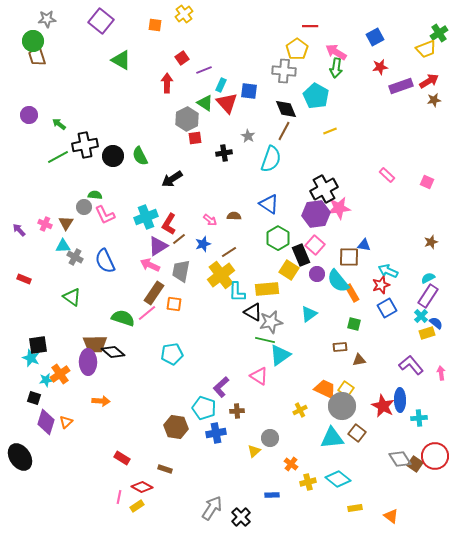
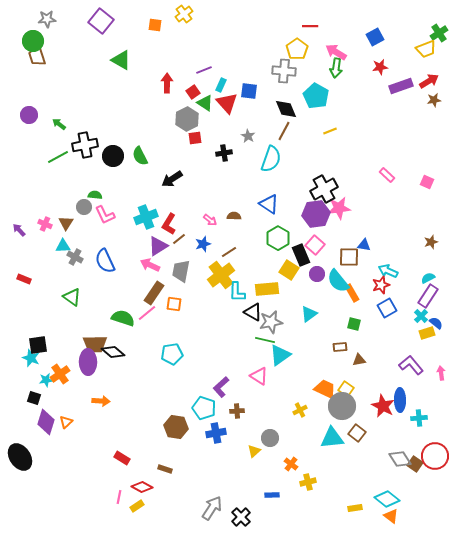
red square at (182, 58): moved 11 px right, 34 px down
cyan diamond at (338, 479): moved 49 px right, 20 px down
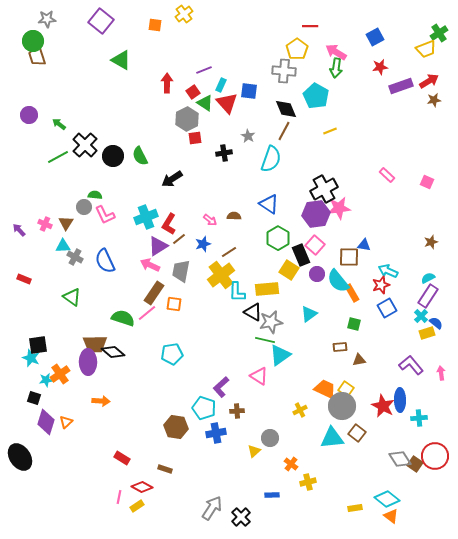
black cross at (85, 145): rotated 35 degrees counterclockwise
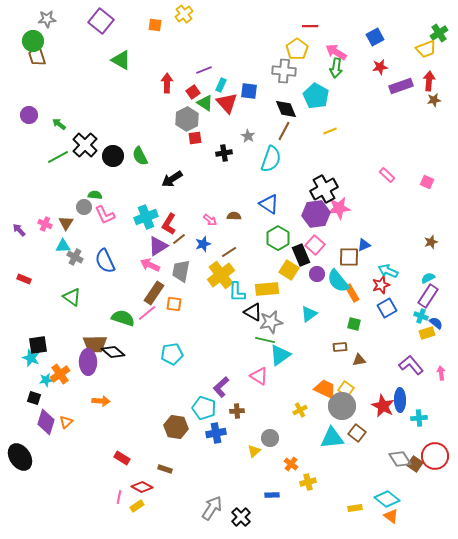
red arrow at (429, 81): rotated 54 degrees counterclockwise
blue triangle at (364, 245): rotated 32 degrees counterclockwise
cyan cross at (421, 316): rotated 24 degrees counterclockwise
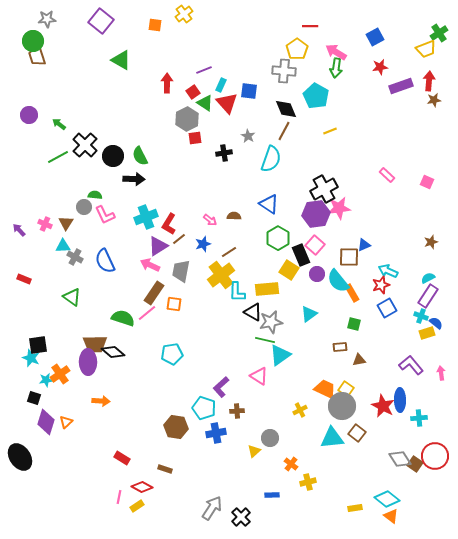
black arrow at (172, 179): moved 38 px left; rotated 145 degrees counterclockwise
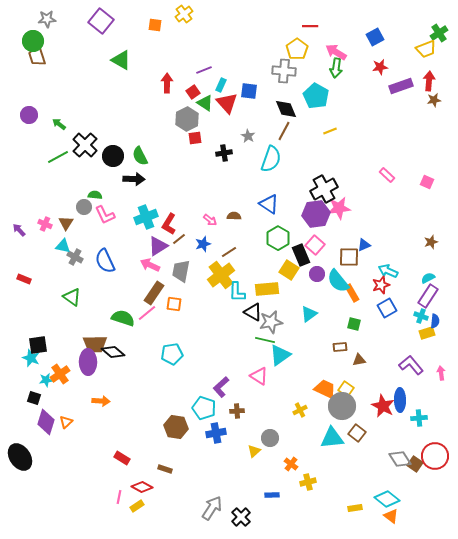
cyan triangle at (63, 246): rotated 14 degrees clockwise
blue semicircle at (436, 323): moved 1 px left, 2 px up; rotated 56 degrees clockwise
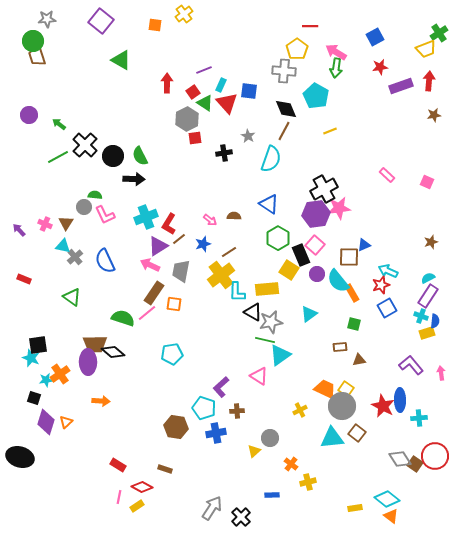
brown star at (434, 100): moved 15 px down
gray cross at (75, 257): rotated 21 degrees clockwise
black ellipse at (20, 457): rotated 40 degrees counterclockwise
red rectangle at (122, 458): moved 4 px left, 7 px down
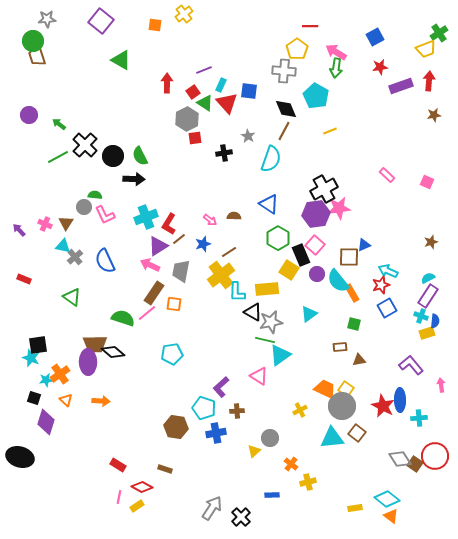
pink arrow at (441, 373): moved 12 px down
orange triangle at (66, 422): moved 22 px up; rotated 32 degrees counterclockwise
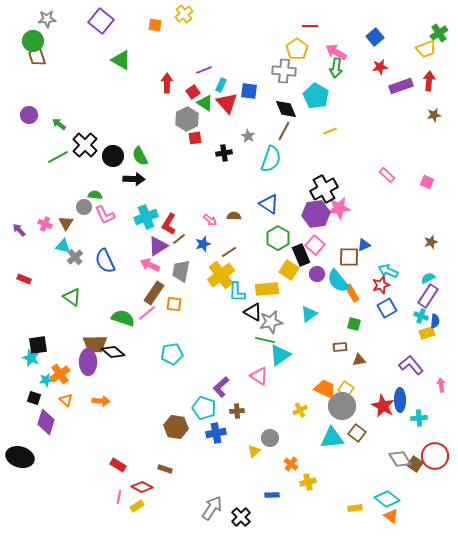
blue square at (375, 37): rotated 12 degrees counterclockwise
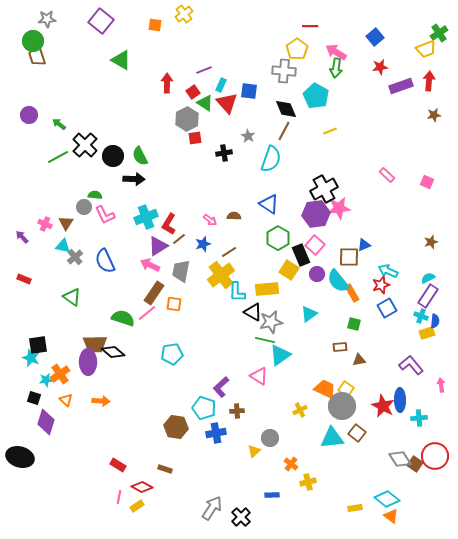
purple arrow at (19, 230): moved 3 px right, 7 px down
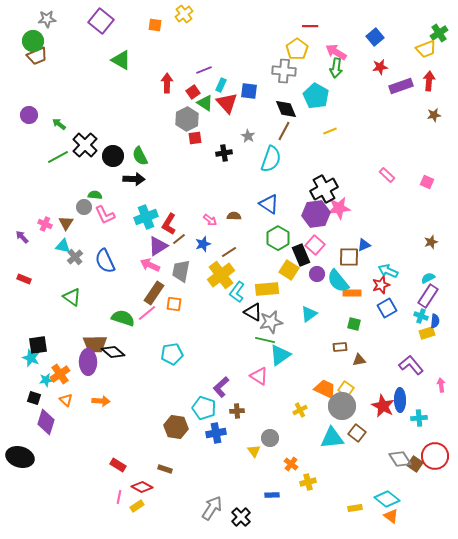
brown trapezoid at (37, 56): rotated 95 degrees counterclockwise
cyan L-shape at (237, 292): rotated 35 degrees clockwise
orange rectangle at (352, 293): rotated 60 degrees counterclockwise
yellow triangle at (254, 451): rotated 24 degrees counterclockwise
